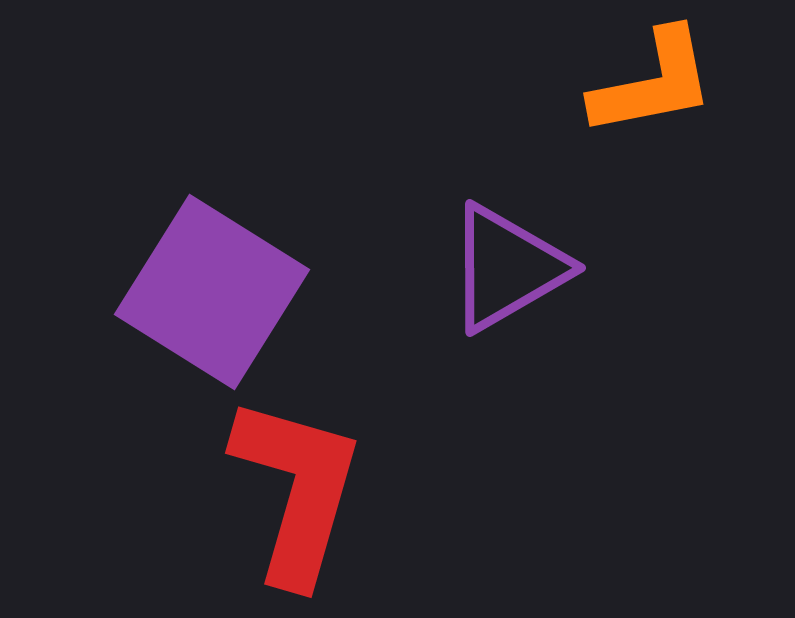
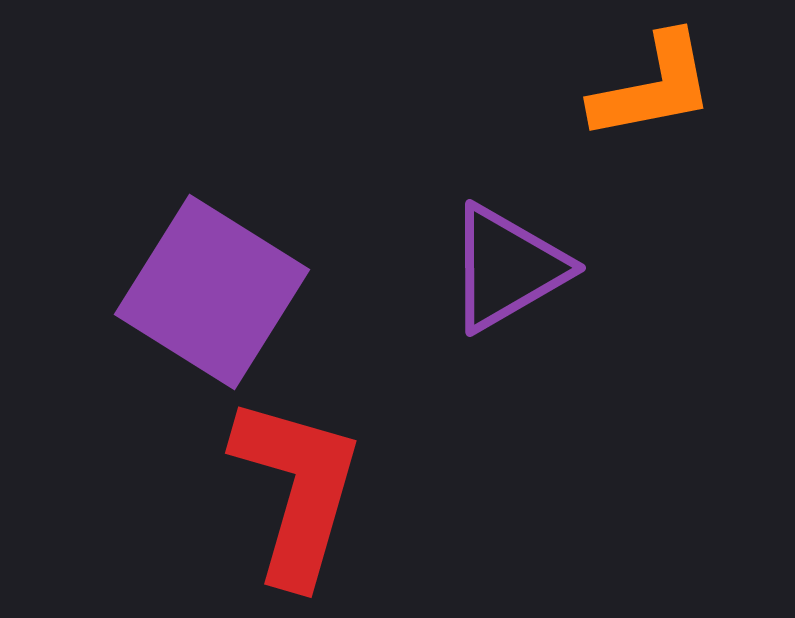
orange L-shape: moved 4 px down
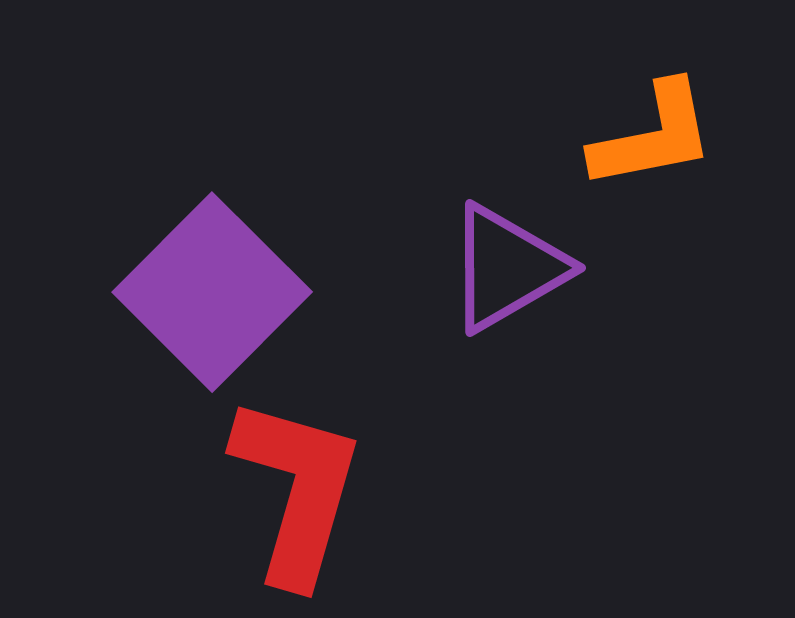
orange L-shape: moved 49 px down
purple square: rotated 13 degrees clockwise
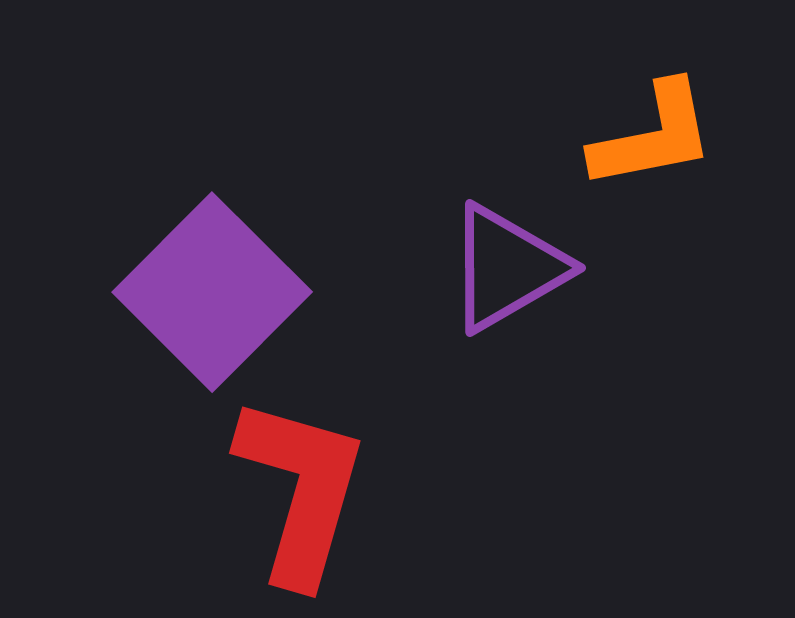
red L-shape: moved 4 px right
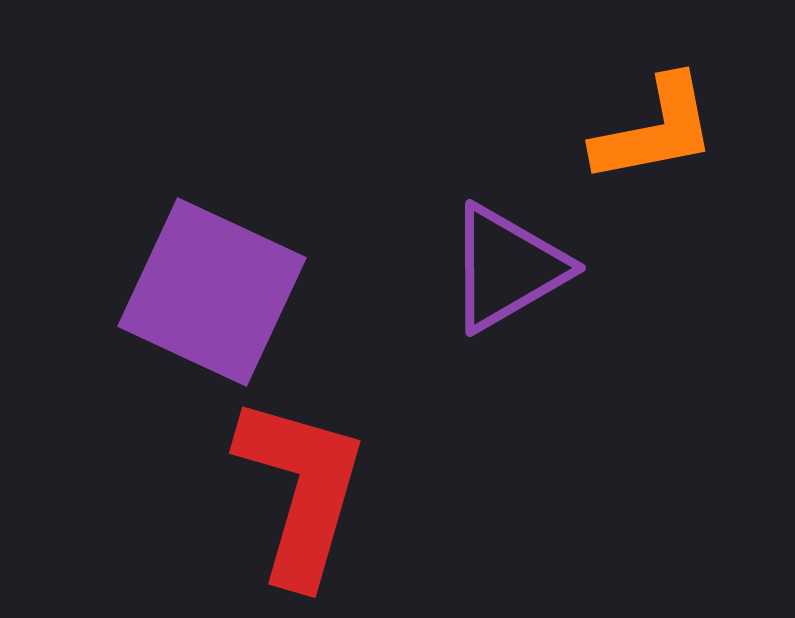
orange L-shape: moved 2 px right, 6 px up
purple square: rotated 20 degrees counterclockwise
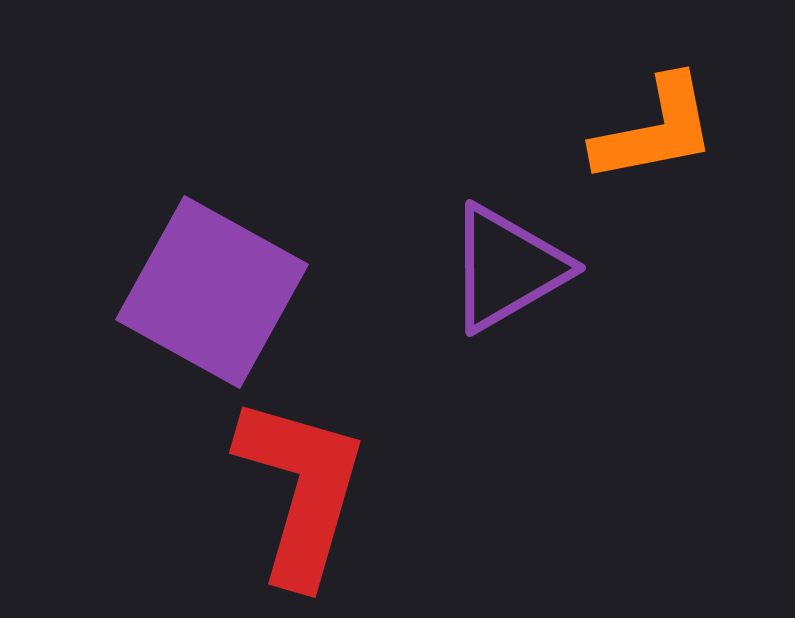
purple square: rotated 4 degrees clockwise
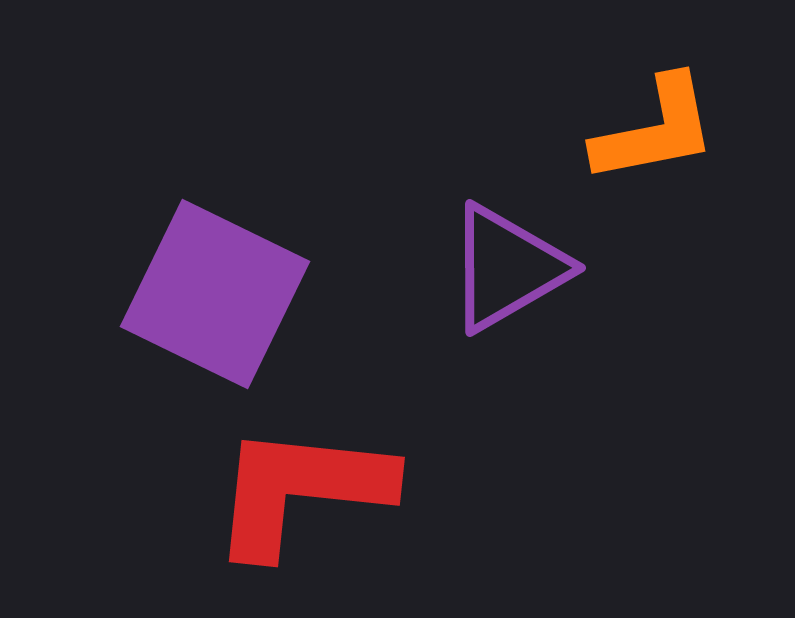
purple square: moved 3 px right, 2 px down; rotated 3 degrees counterclockwise
red L-shape: rotated 100 degrees counterclockwise
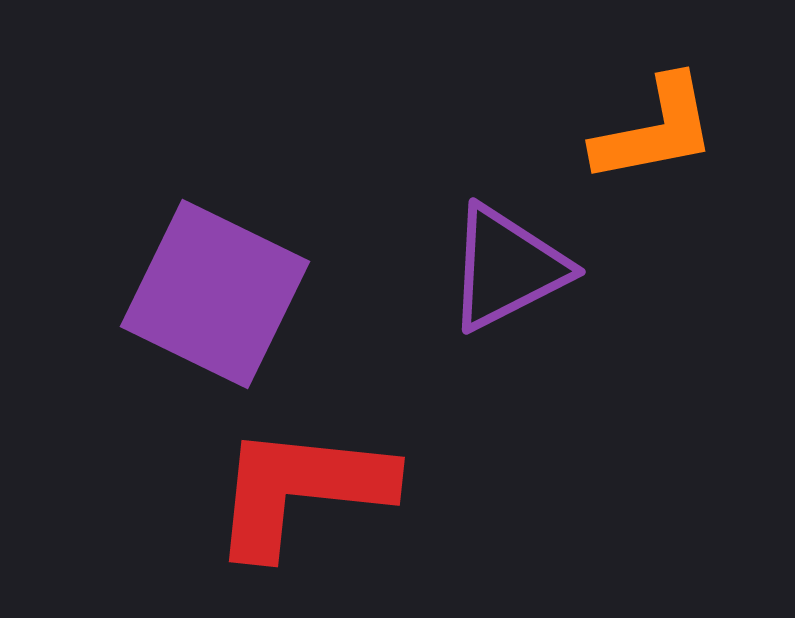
purple triangle: rotated 3 degrees clockwise
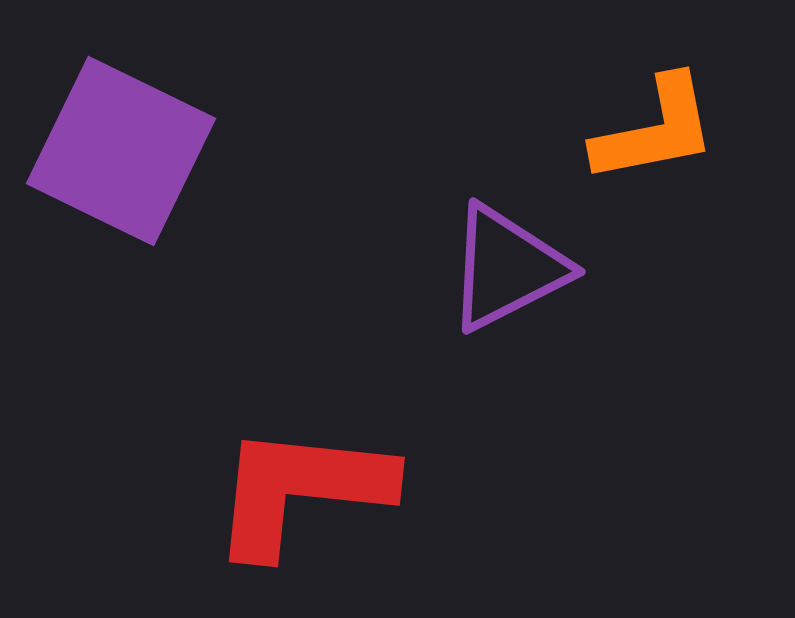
purple square: moved 94 px left, 143 px up
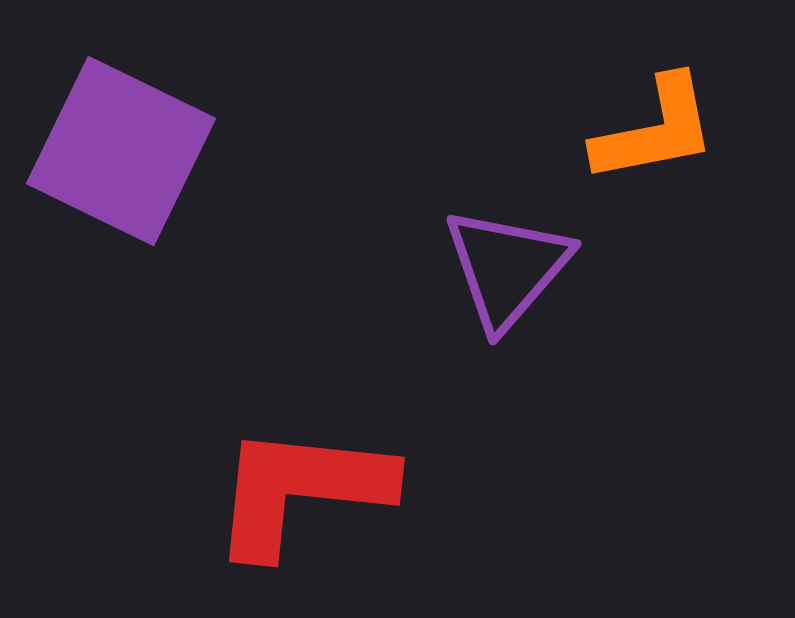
purple triangle: rotated 22 degrees counterclockwise
